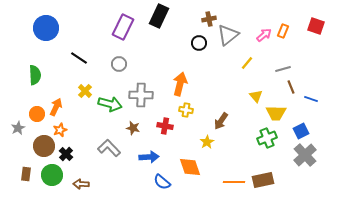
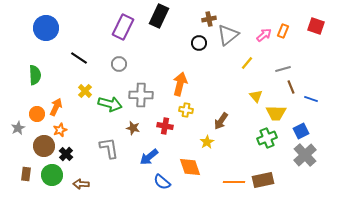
gray L-shape at (109, 148): rotated 35 degrees clockwise
blue arrow at (149, 157): rotated 144 degrees clockwise
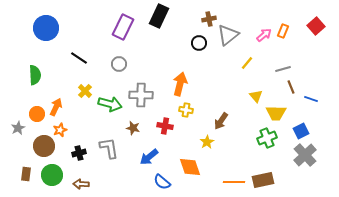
red square at (316, 26): rotated 30 degrees clockwise
black cross at (66, 154): moved 13 px right, 1 px up; rotated 32 degrees clockwise
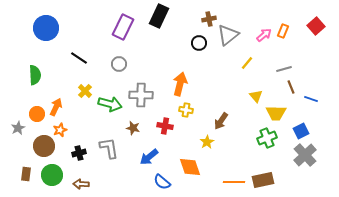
gray line at (283, 69): moved 1 px right
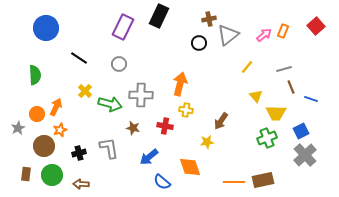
yellow line at (247, 63): moved 4 px down
yellow star at (207, 142): rotated 24 degrees clockwise
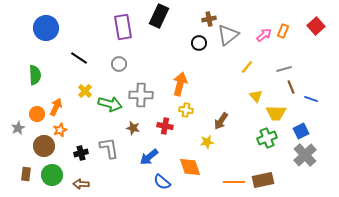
purple rectangle at (123, 27): rotated 35 degrees counterclockwise
black cross at (79, 153): moved 2 px right
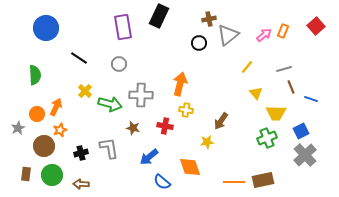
yellow triangle at (256, 96): moved 3 px up
